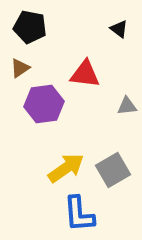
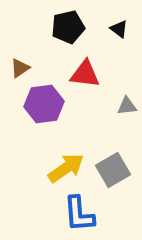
black pentagon: moved 38 px right; rotated 24 degrees counterclockwise
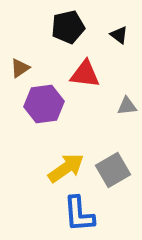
black triangle: moved 6 px down
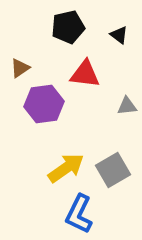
blue L-shape: rotated 30 degrees clockwise
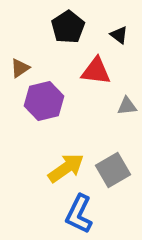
black pentagon: rotated 20 degrees counterclockwise
red triangle: moved 11 px right, 3 px up
purple hexagon: moved 3 px up; rotated 6 degrees counterclockwise
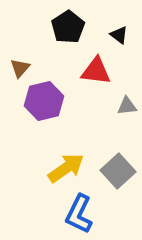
brown triangle: rotated 15 degrees counterclockwise
gray square: moved 5 px right, 1 px down; rotated 12 degrees counterclockwise
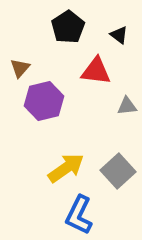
blue L-shape: moved 1 px down
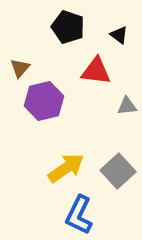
black pentagon: rotated 20 degrees counterclockwise
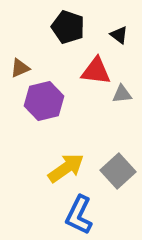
brown triangle: rotated 25 degrees clockwise
gray triangle: moved 5 px left, 12 px up
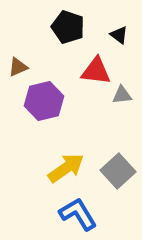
brown triangle: moved 2 px left, 1 px up
gray triangle: moved 1 px down
blue L-shape: moved 1 px left, 1 px up; rotated 123 degrees clockwise
